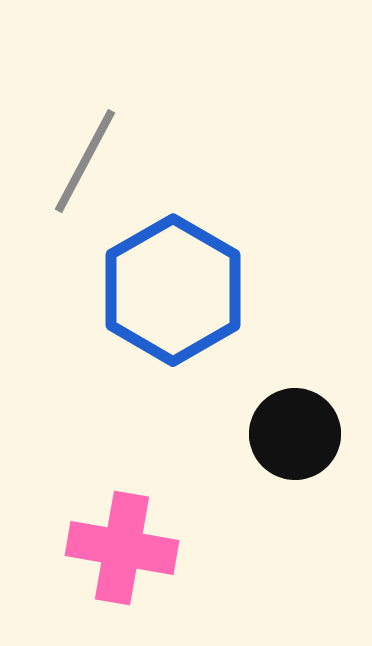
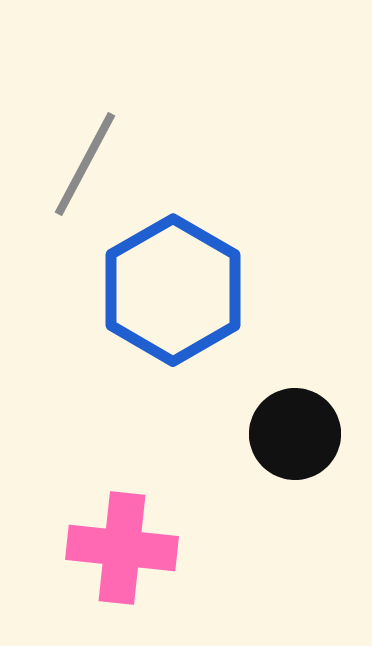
gray line: moved 3 px down
pink cross: rotated 4 degrees counterclockwise
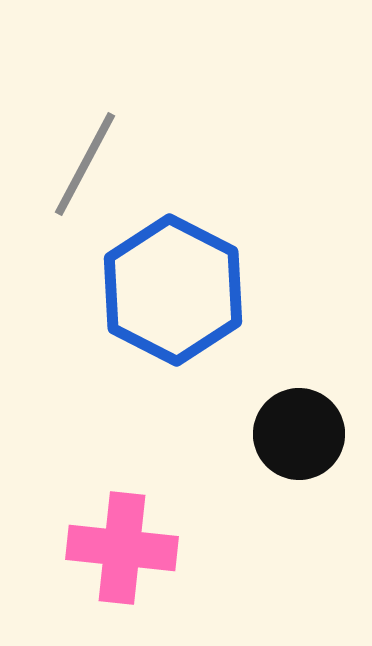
blue hexagon: rotated 3 degrees counterclockwise
black circle: moved 4 px right
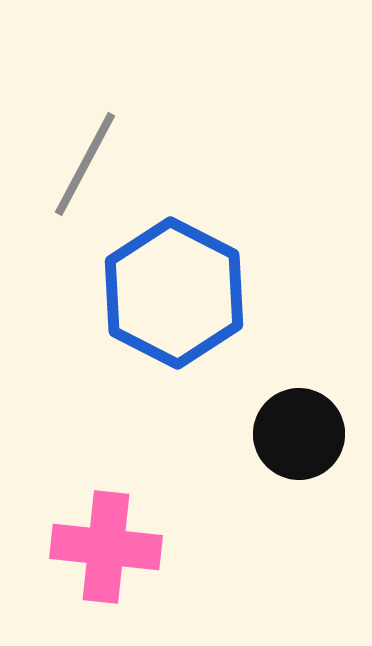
blue hexagon: moved 1 px right, 3 px down
pink cross: moved 16 px left, 1 px up
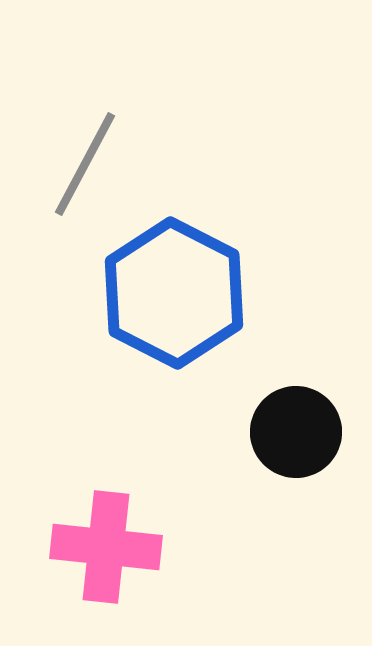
black circle: moved 3 px left, 2 px up
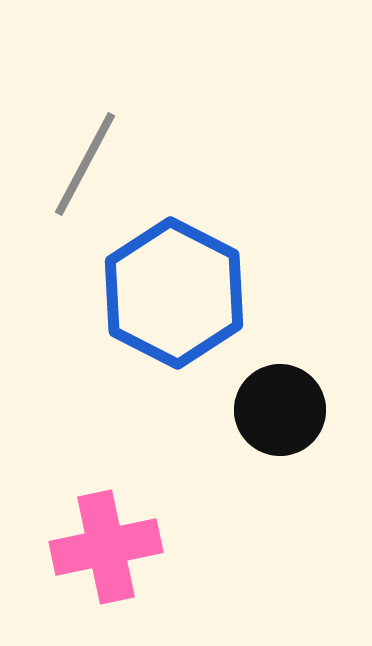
black circle: moved 16 px left, 22 px up
pink cross: rotated 18 degrees counterclockwise
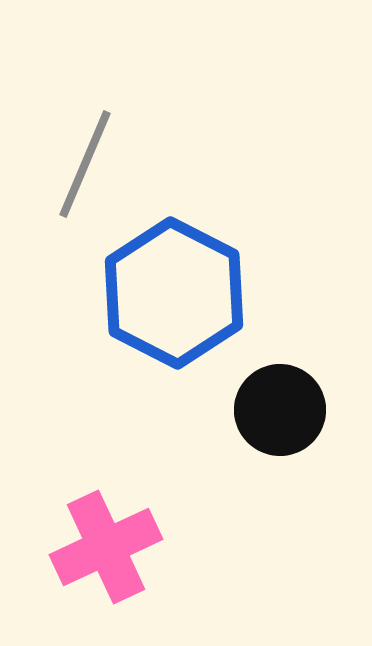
gray line: rotated 5 degrees counterclockwise
pink cross: rotated 13 degrees counterclockwise
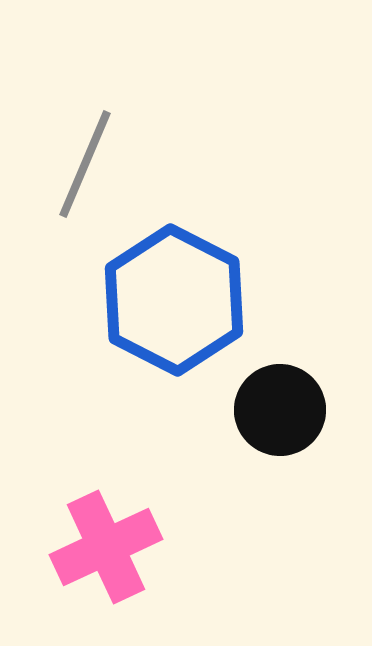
blue hexagon: moved 7 px down
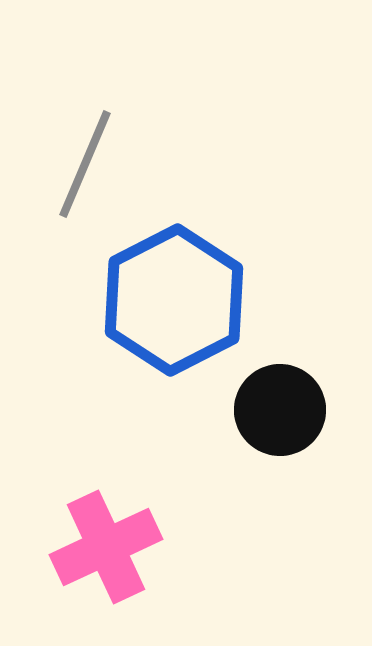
blue hexagon: rotated 6 degrees clockwise
